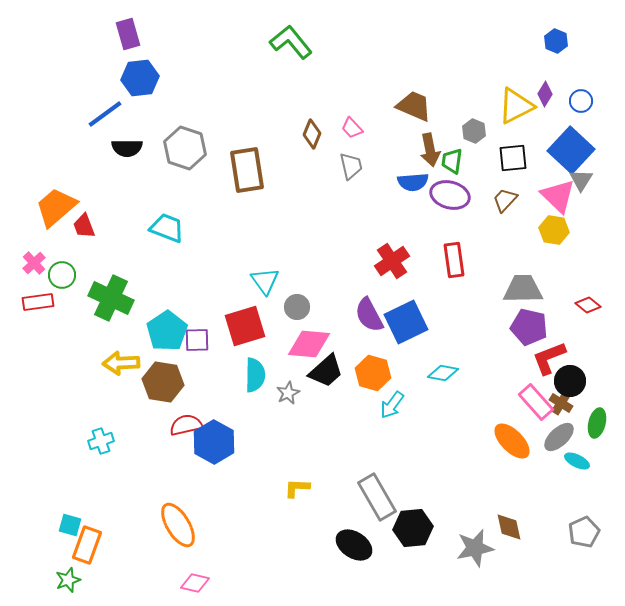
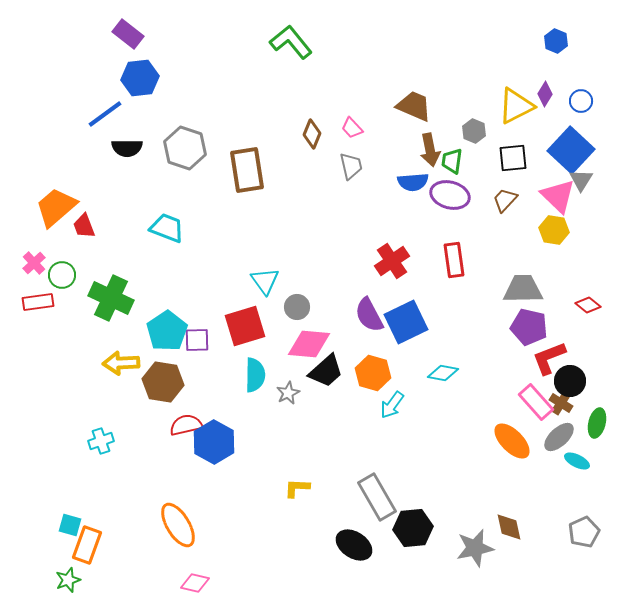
purple rectangle at (128, 34): rotated 36 degrees counterclockwise
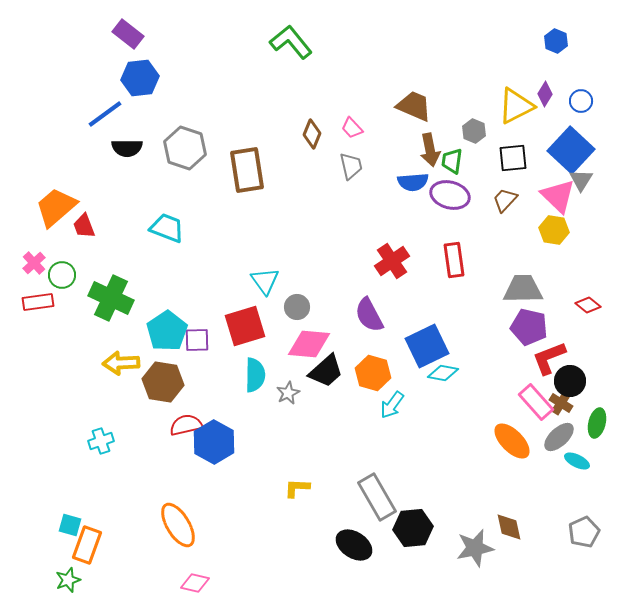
blue square at (406, 322): moved 21 px right, 24 px down
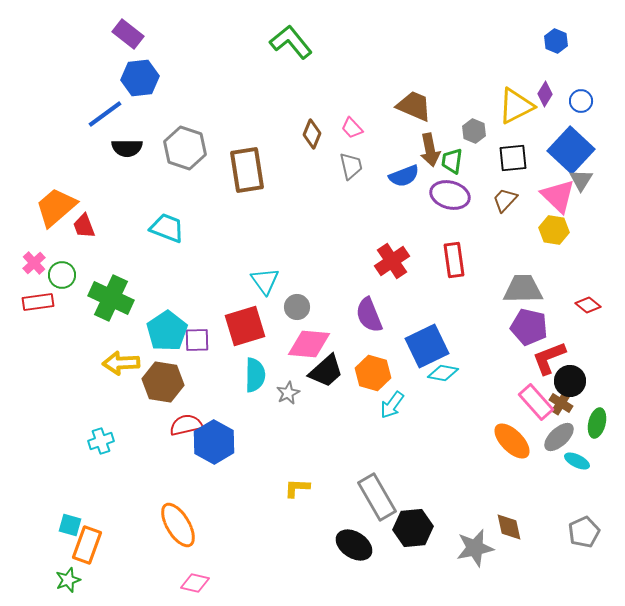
blue semicircle at (413, 182): moved 9 px left, 6 px up; rotated 16 degrees counterclockwise
purple semicircle at (369, 315): rotated 6 degrees clockwise
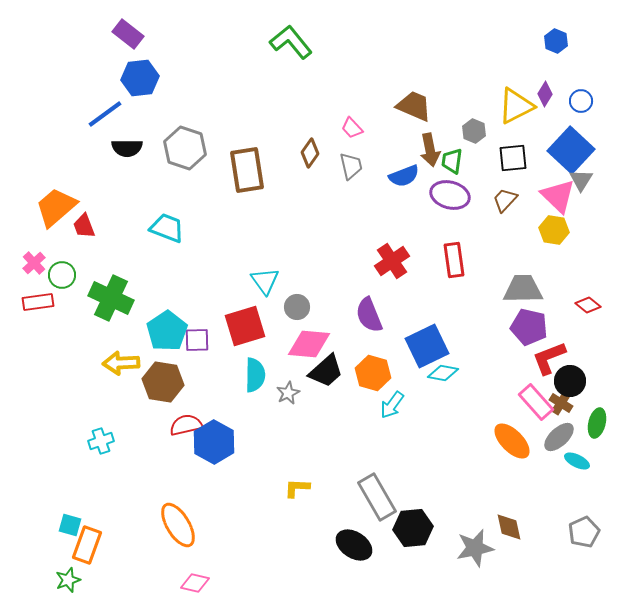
brown diamond at (312, 134): moved 2 px left, 19 px down; rotated 12 degrees clockwise
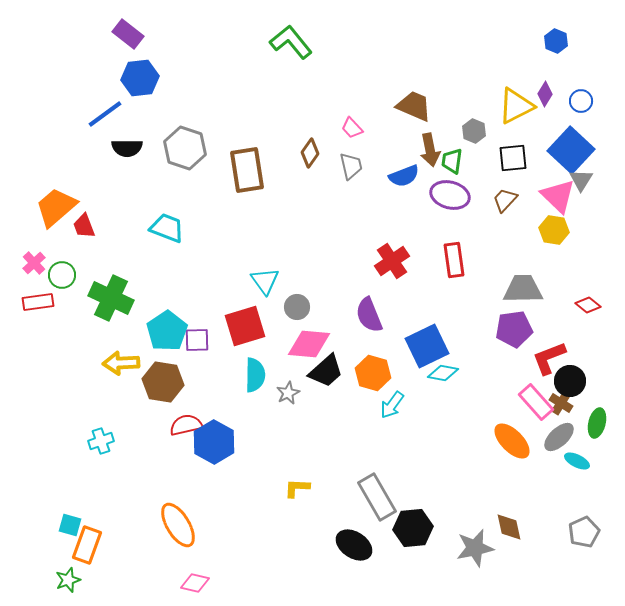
purple pentagon at (529, 327): moved 15 px left, 2 px down; rotated 21 degrees counterclockwise
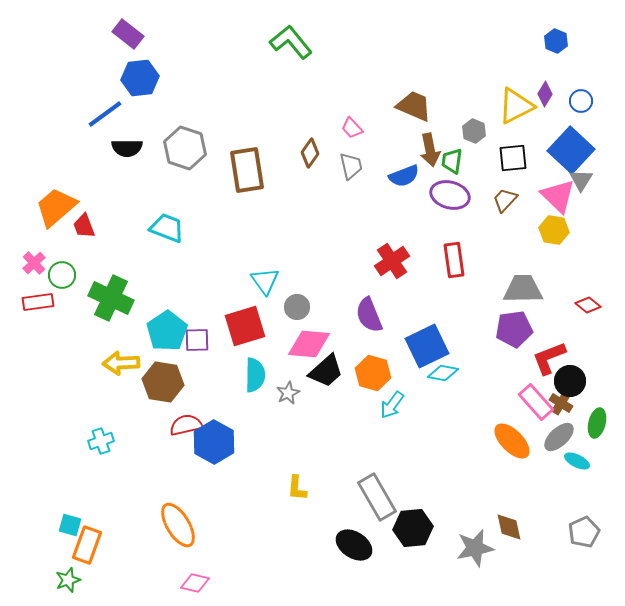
yellow L-shape at (297, 488): rotated 88 degrees counterclockwise
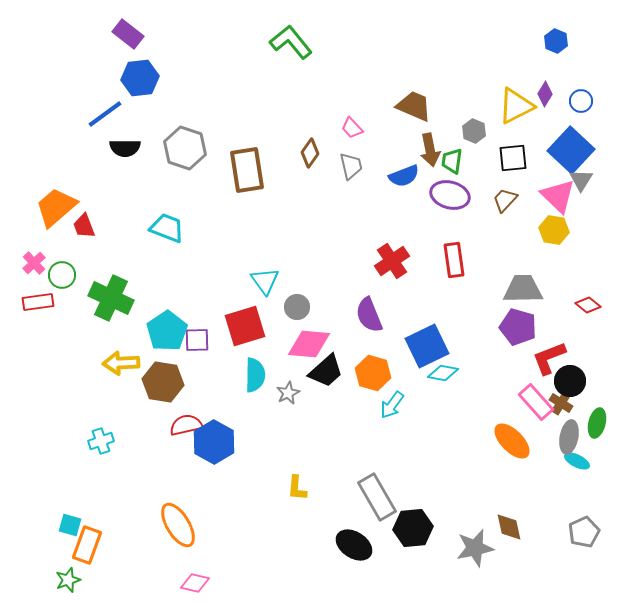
black semicircle at (127, 148): moved 2 px left
purple pentagon at (514, 329): moved 4 px right, 2 px up; rotated 24 degrees clockwise
gray ellipse at (559, 437): moved 10 px right; rotated 36 degrees counterclockwise
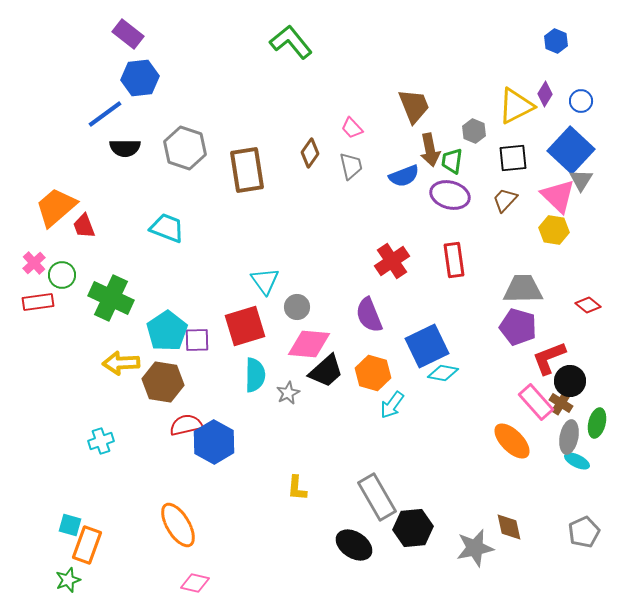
brown trapezoid at (414, 106): rotated 45 degrees clockwise
